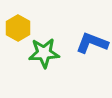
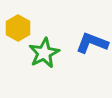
green star: rotated 24 degrees counterclockwise
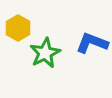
green star: moved 1 px right
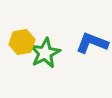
yellow hexagon: moved 4 px right, 14 px down; rotated 20 degrees clockwise
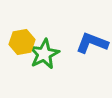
green star: moved 1 px left, 1 px down
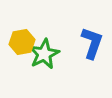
blue L-shape: rotated 88 degrees clockwise
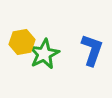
blue L-shape: moved 7 px down
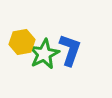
blue L-shape: moved 22 px left
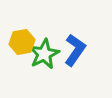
blue L-shape: moved 5 px right; rotated 16 degrees clockwise
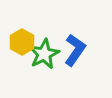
yellow hexagon: rotated 20 degrees counterclockwise
